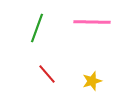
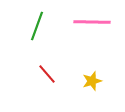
green line: moved 2 px up
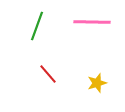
red line: moved 1 px right
yellow star: moved 5 px right, 2 px down
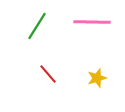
green line: rotated 12 degrees clockwise
yellow star: moved 5 px up
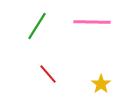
yellow star: moved 4 px right, 6 px down; rotated 18 degrees counterclockwise
